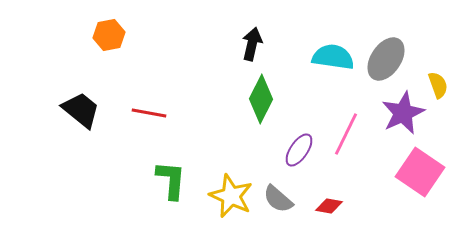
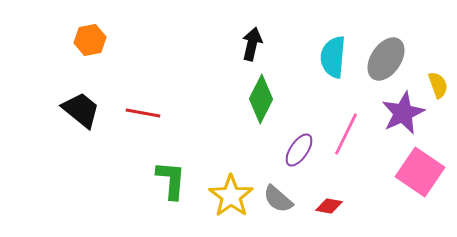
orange hexagon: moved 19 px left, 5 px down
cyan semicircle: rotated 93 degrees counterclockwise
red line: moved 6 px left
yellow star: rotated 12 degrees clockwise
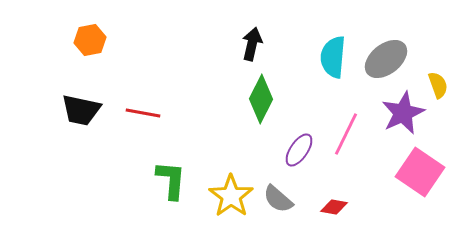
gray ellipse: rotated 18 degrees clockwise
black trapezoid: rotated 153 degrees clockwise
red diamond: moved 5 px right, 1 px down
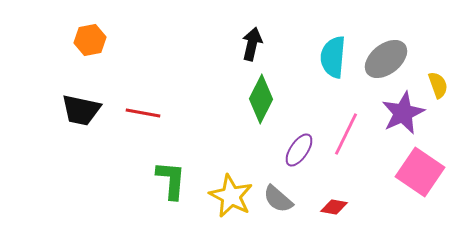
yellow star: rotated 9 degrees counterclockwise
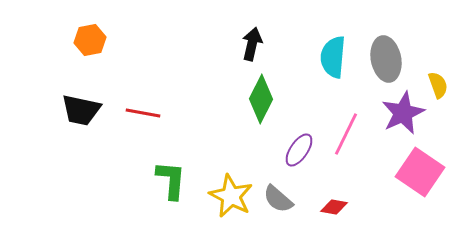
gray ellipse: rotated 63 degrees counterclockwise
